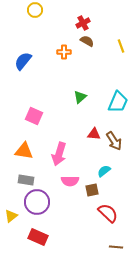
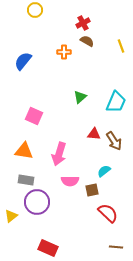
cyan trapezoid: moved 2 px left
red rectangle: moved 10 px right, 11 px down
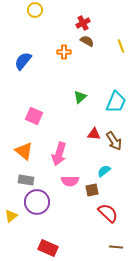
orange triangle: rotated 30 degrees clockwise
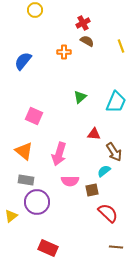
brown arrow: moved 11 px down
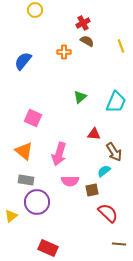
pink square: moved 1 px left, 2 px down
brown line: moved 3 px right, 3 px up
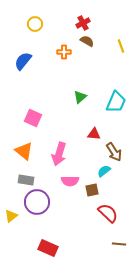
yellow circle: moved 14 px down
